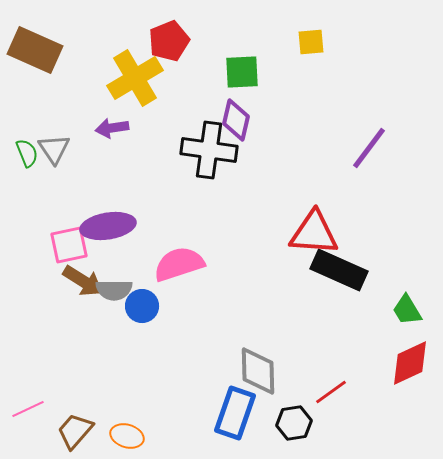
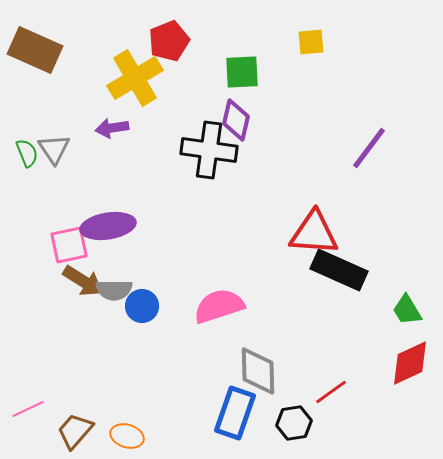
pink semicircle: moved 40 px right, 42 px down
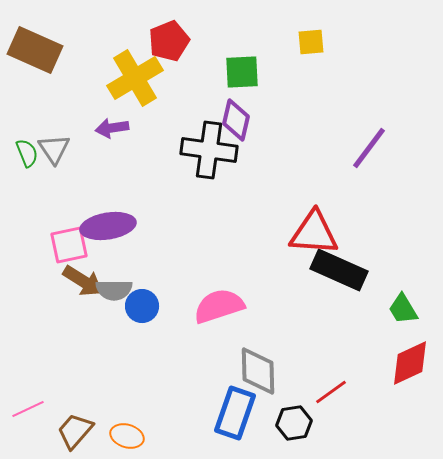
green trapezoid: moved 4 px left, 1 px up
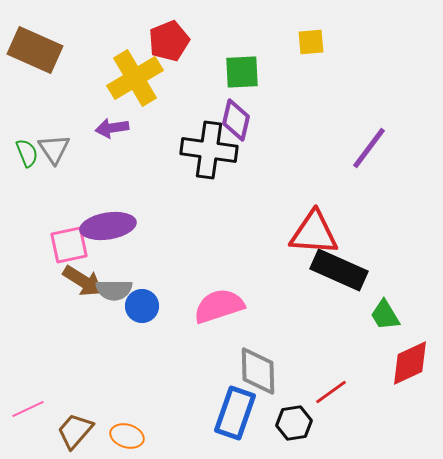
green trapezoid: moved 18 px left, 6 px down
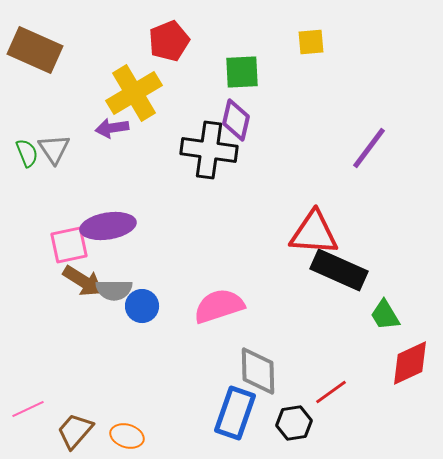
yellow cross: moved 1 px left, 15 px down
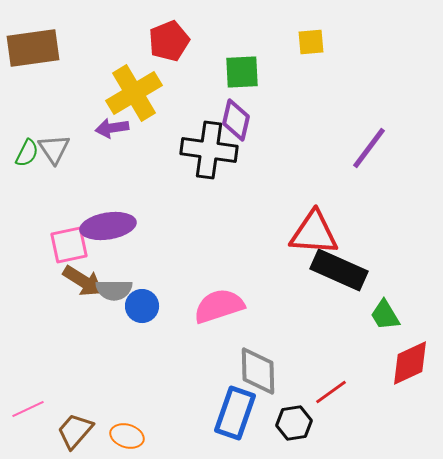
brown rectangle: moved 2 px left, 2 px up; rotated 32 degrees counterclockwise
green semicircle: rotated 48 degrees clockwise
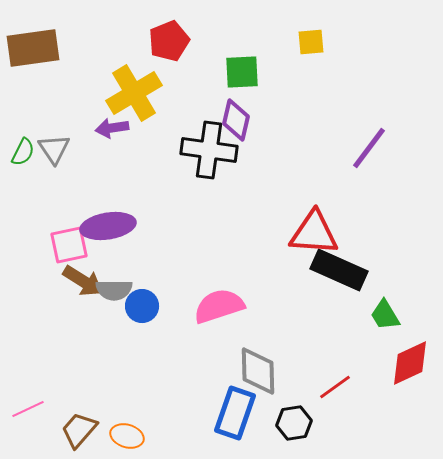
green semicircle: moved 4 px left, 1 px up
red line: moved 4 px right, 5 px up
brown trapezoid: moved 4 px right, 1 px up
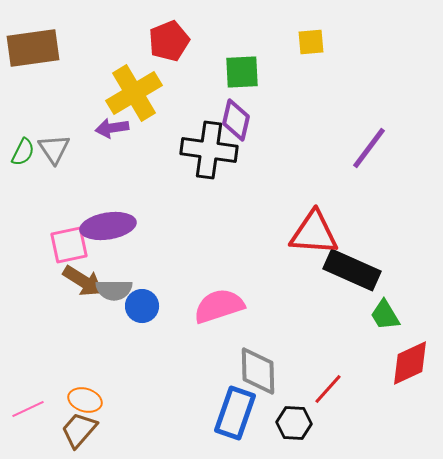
black rectangle: moved 13 px right
red line: moved 7 px left, 2 px down; rotated 12 degrees counterclockwise
black hexagon: rotated 12 degrees clockwise
orange ellipse: moved 42 px left, 36 px up
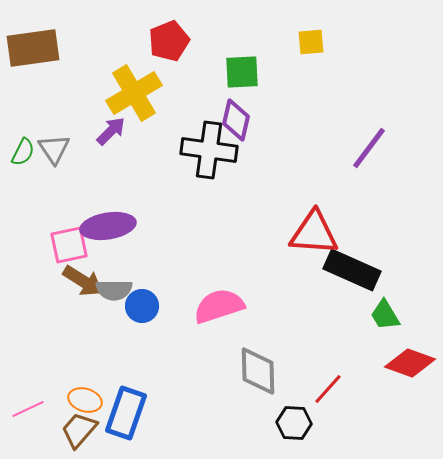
purple arrow: moved 1 px left, 3 px down; rotated 144 degrees clockwise
red diamond: rotated 45 degrees clockwise
blue rectangle: moved 109 px left
